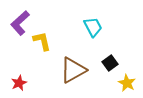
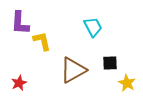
purple L-shape: rotated 45 degrees counterclockwise
black square: rotated 35 degrees clockwise
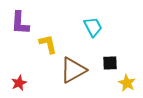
yellow L-shape: moved 6 px right, 3 px down
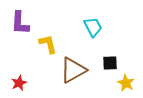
yellow star: moved 1 px left
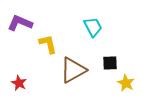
purple L-shape: rotated 110 degrees clockwise
red star: rotated 21 degrees counterclockwise
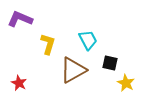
purple L-shape: moved 4 px up
cyan trapezoid: moved 5 px left, 13 px down
yellow L-shape: rotated 30 degrees clockwise
black square: rotated 14 degrees clockwise
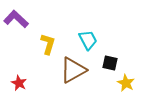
purple L-shape: moved 4 px left; rotated 20 degrees clockwise
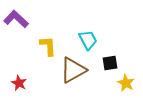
yellow L-shape: moved 2 px down; rotated 20 degrees counterclockwise
black square: rotated 21 degrees counterclockwise
